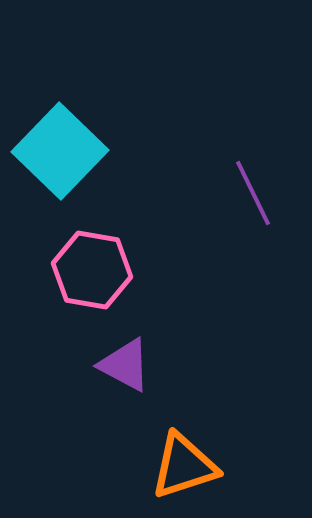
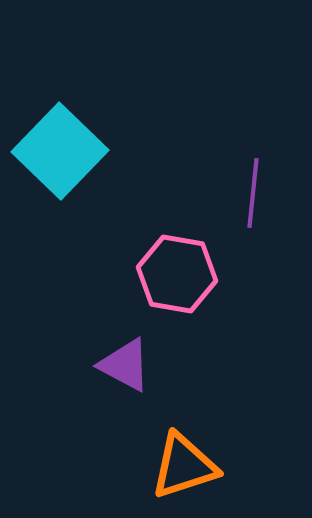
purple line: rotated 32 degrees clockwise
pink hexagon: moved 85 px right, 4 px down
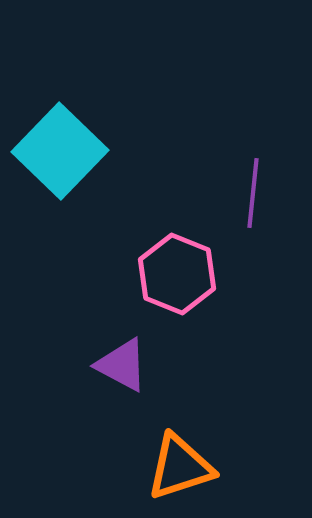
pink hexagon: rotated 12 degrees clockwise
purple triangle: moved 3 px left
orange triangle: moved 4 px left, 1 px down
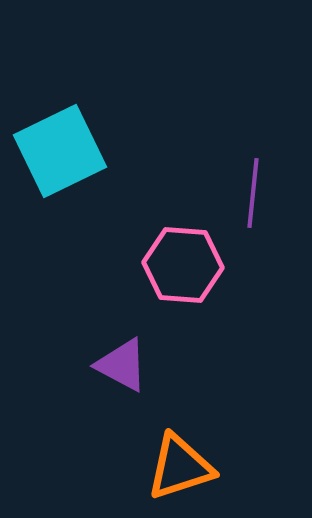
cyan square: rotated 20 degrees clockwise
pink hexagon: moved 6 px right, 9 px up; rotated 18 degrees counterclockwise
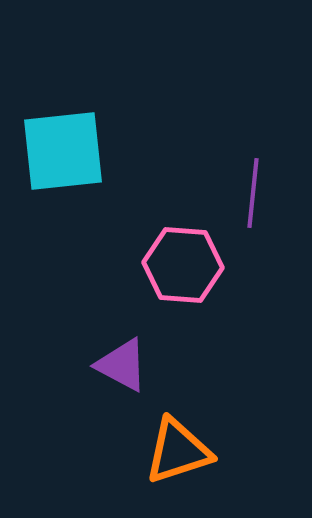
cyan square: moved 3 px right; rotated 20 degrees clockwise
orange triangle: moved 2 px left, 16 px up
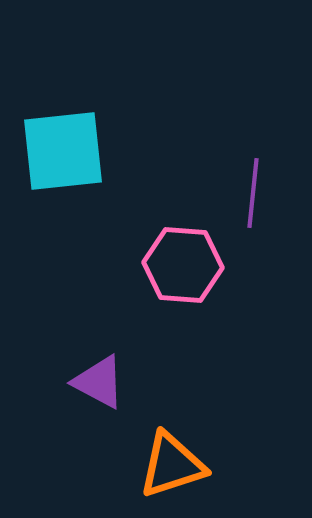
purple triangle: moved 23 px left, 17 px down
orange triangle: moved 6 px left, 14 px down
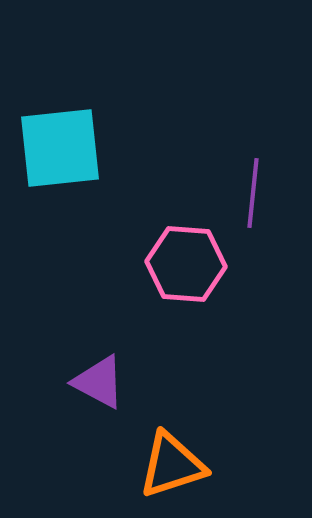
cyan square: moved 3 px left, 3 px up
pink hexagon: moved 3 px right, 1 px up
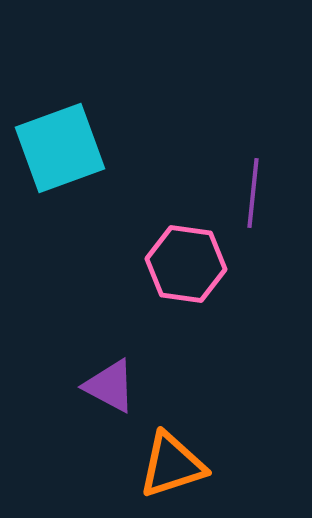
cyan square: rotated 14 degrees counterclockwise
pink hexagon: rotated 4 degrees clockwise
purple triangle: moved 11 px right, 4 px down
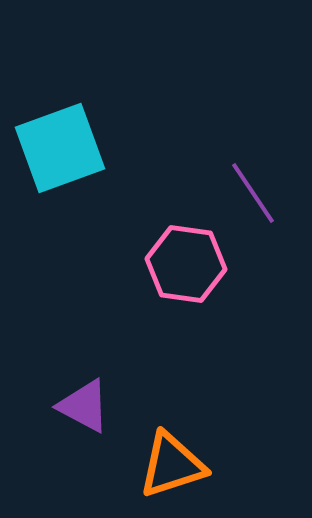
purple line: rotated 40 degrees counterclockwise
purple triangle: moved 26 px left, 20 px down
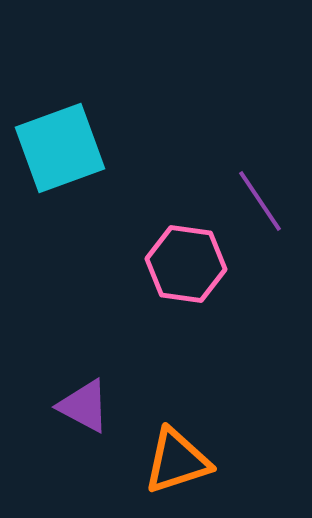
purple line: moved 7 px right, 8 px down
orange triangle: moved 5 px right, 4 px up
